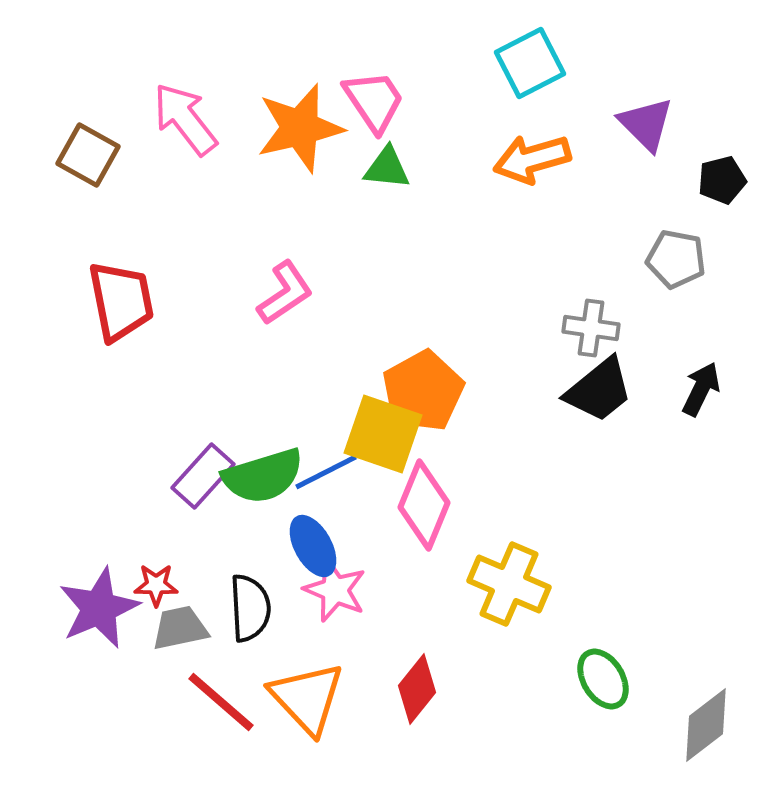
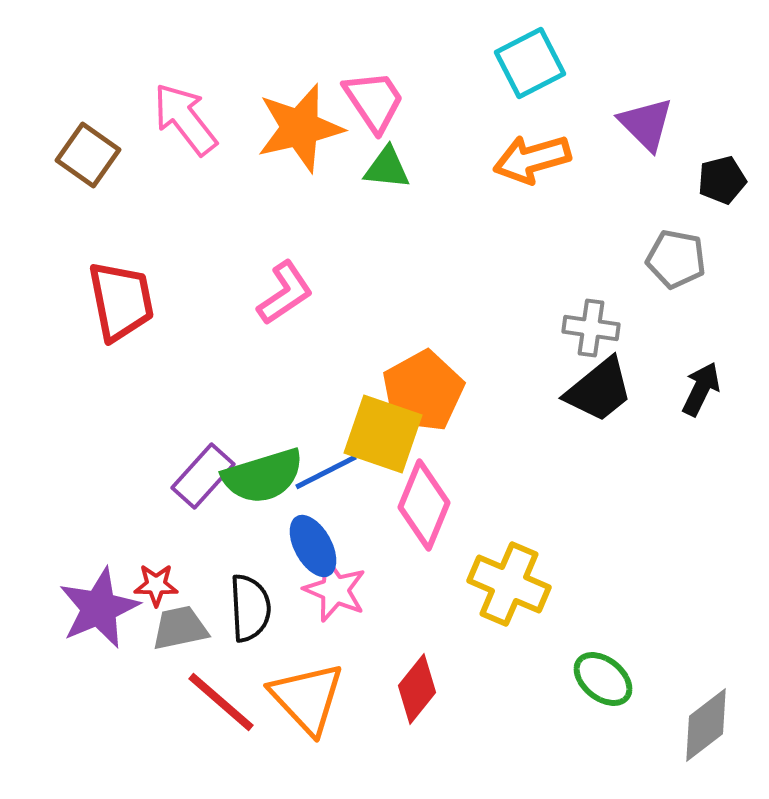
brown square: rotated 6 degrees clockwise
green ellipse: rotated 20 degrees counterclockwise
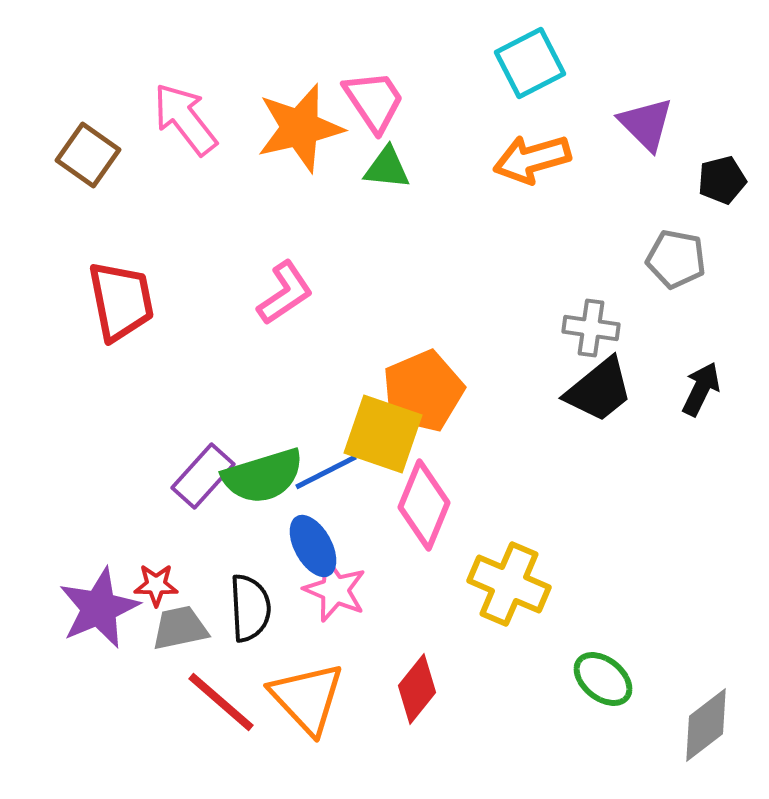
orange pentagon: rotated 6 degrees clockwise
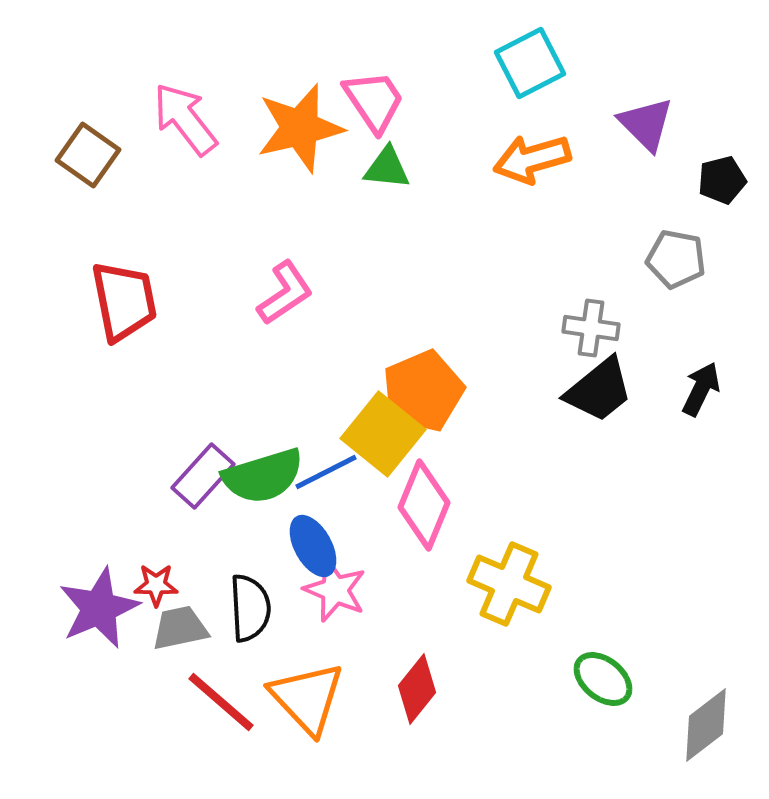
red trapezoid: moved 3 px right
yellow square: rotated 20 degrees clockwise
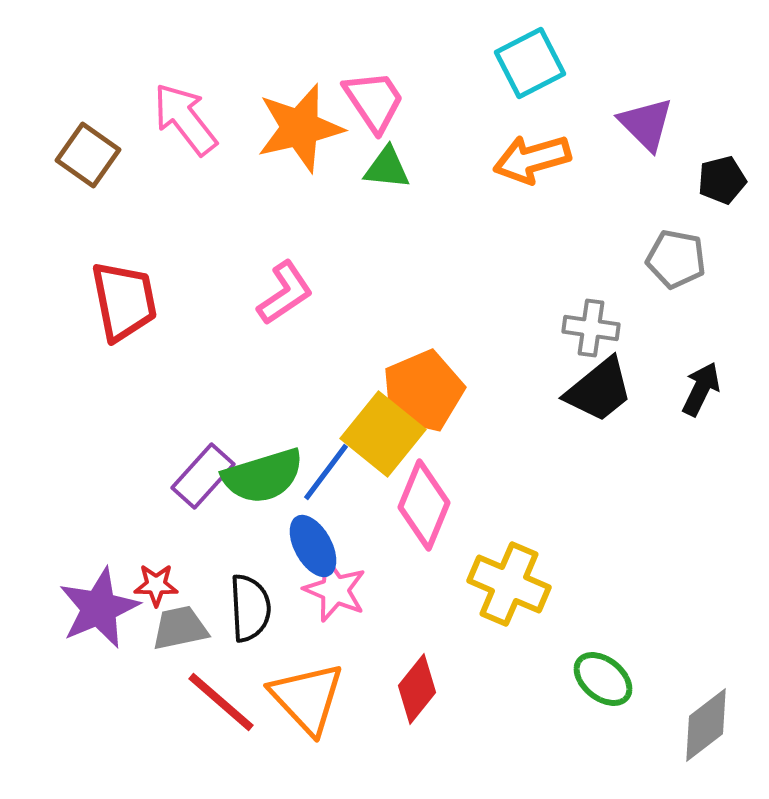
blue line: rotated 26 degrees counterclockwise
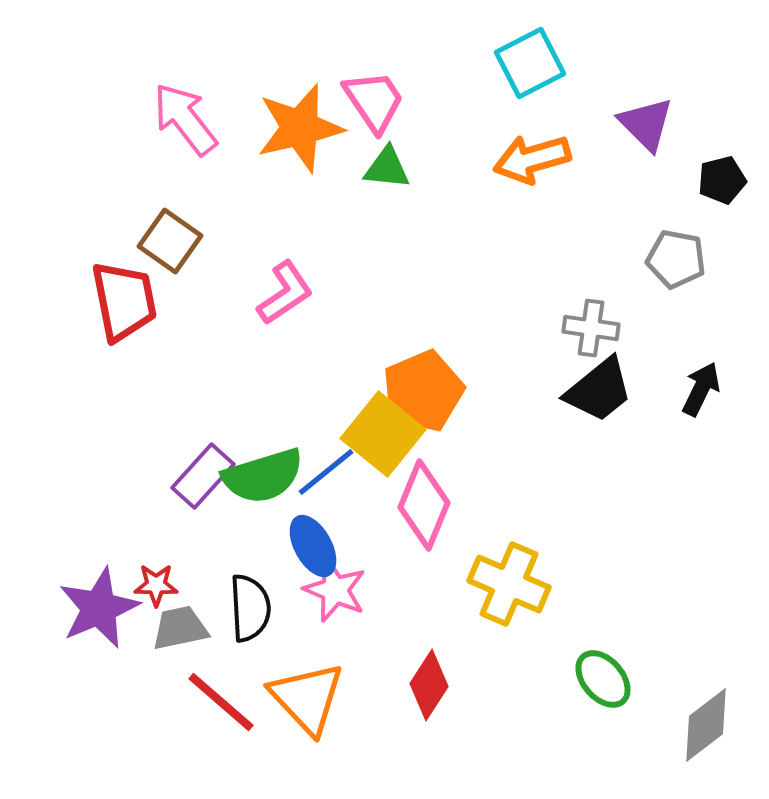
brown square: moved 82 px right, 86 px down
blue line: rotated 14 degrees clockwise
green ellipse: rotated 10 degrees clockwise
red diamond: moved 12 px right, 4 px up; rotated 6 degrees counterclockwise
